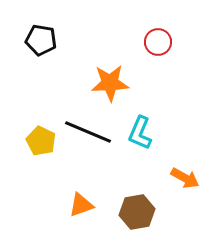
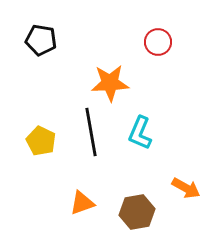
black line: moved 3 px right; rotated 57 degrees clockwise
orange arrow: moved 1 px right, 10 px down
orange triangle: moved 1 px right, 2 px up
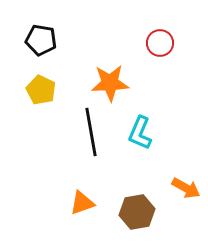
red circle: moved 2 px right, 1 px down
yellow pentagon: moved 51 px up
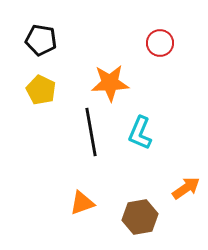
orange arrow: rotated 64 degrees counterclockwise
brown hexagon: moved 3 px right, 5 px down
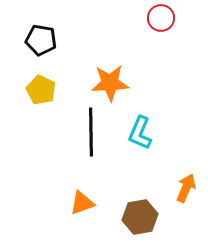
red circle: moved 1 px right, 25 px up
black line: rotated 9 degrees clockwise
orange arrow: rotated 32 degrees counterclockwise
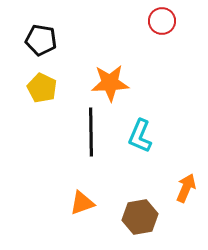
red circle: moved 1 px right, 3 px down
yellow pentagon: moved 1 px right, 2 px up
cyan L-shape: moved 3 px down
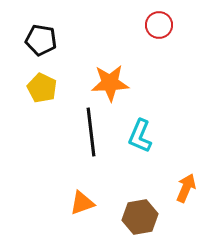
red circle: moved 3 px left, 4 px down
black line: rotated 6 degrees counterclockwise
